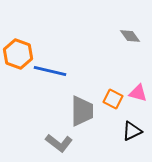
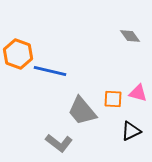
orange square: rotated 24 degrees counterclockwise
gray trapezoid: rotated 140 degrees clockwise
black triangle: moved 1 px left
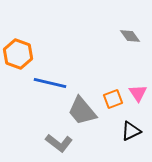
blue line: moved 12 px down
pink triangle: rotated 42 degrees clockwise
orange square: rotated 24 degrees counterclockwise
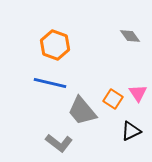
orange hexagon: moved 37 px right, 9 px up
orange square: rotated 36 degrees counterclockwise
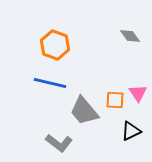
orange square: moved 2 px right, 1 px down; rotated 30 degrees counterclockwise
gray trapezoid: moved 2 px right
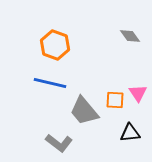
black triangle: moved 1 px left, 2 px down; rotated 20 degrees clockwise
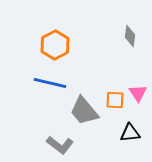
gray diamond: rotated 45 degrees clockwise
orange hexagon: rotated 12 degrees clockwise
gray L-shape: moved 1 px right, 2 px down
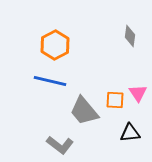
blue line: moved 2 px up
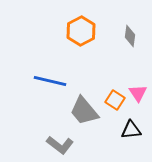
orange hexagon: moved 26 px right, 14 px up
orange square: rotated 30 degrees clockwise
black triangle: moved 1 px right, 3 px up
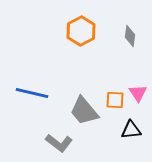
blue line: moved 18 px left, 12 px down
orange square: rotated 30 degrees counterclockwise
gray L-shape: moved 1 px left, 2 px up
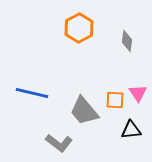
orange hexagon: moved 2 px left, 3 px up
gray diamond: moved 3 px left, 5 px down
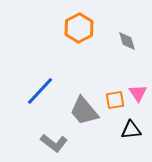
gray diamond: rotated 25 degrees counterclockwise
blue line: moved 8 px right, 2 px up; rotated 60 degrees counterclockwise
orange square: rotated 12 degrees counterclockwise
gray L-shape: moved 5 px left
